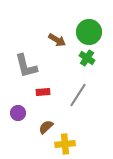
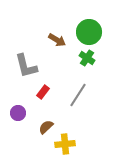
red rectangle: rotated 48 degrees counterclockwise
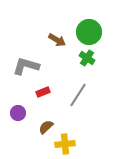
gray L-shape: rotated 120 degrees clockwise
red rectangle: rotated 32 degrees clockwise
